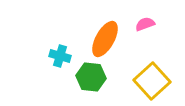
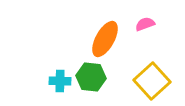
cyan cross: moved 25 px down; rotated 15 degrees counterclockwise
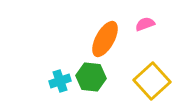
cyan cross: rotated 20 degrees counterclockwise
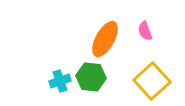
pink semicircle: moved 7 px down; rotated 90 degrees counterclockwise
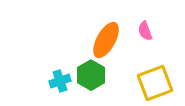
orange ellipse: moved 1 px right, 1 px down
green hexagon: moved 2 px up; rotated 24 degrees clockwise
yellow square: moved 3 px right, 2 px down; rotated 21 degrees clockwise
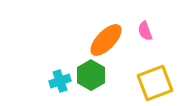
orange ellipse: rotated 15 degrees clockwise
